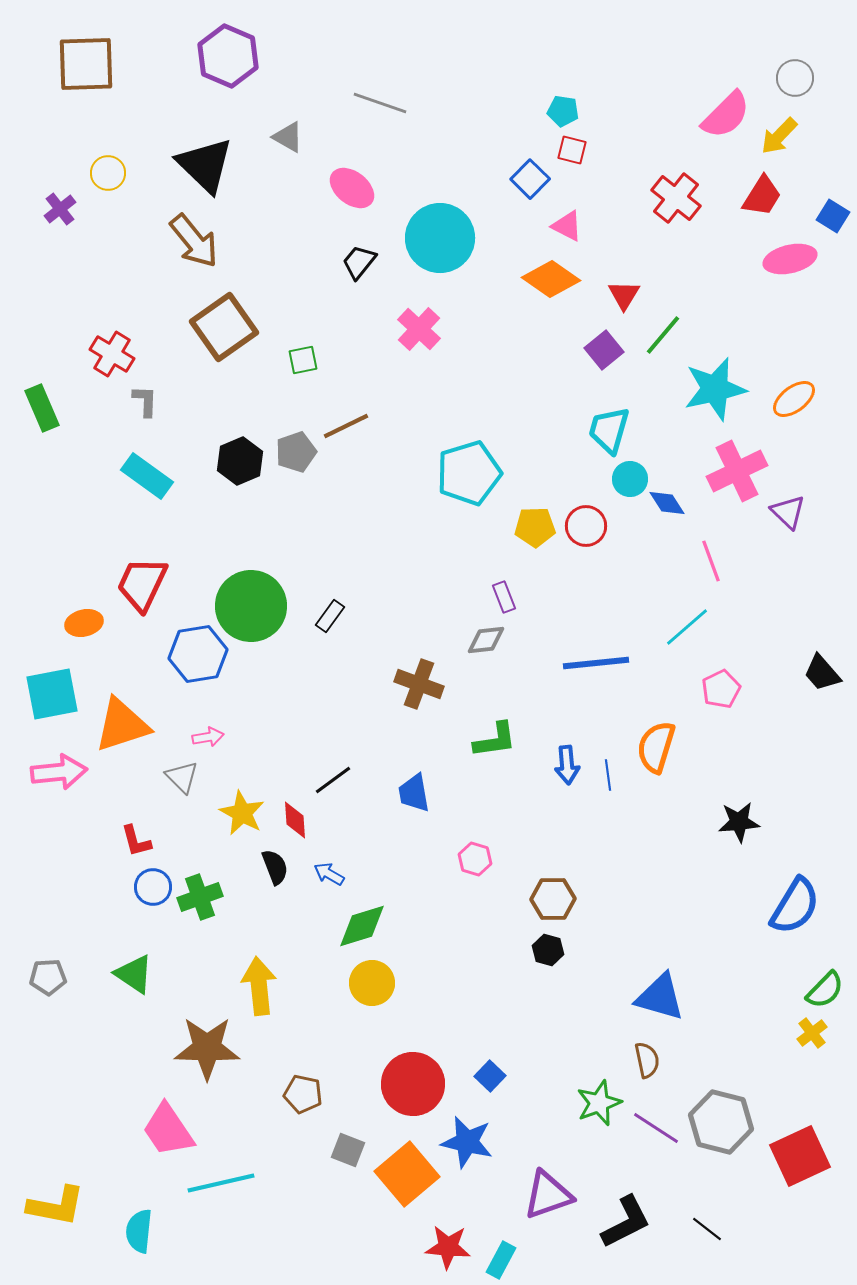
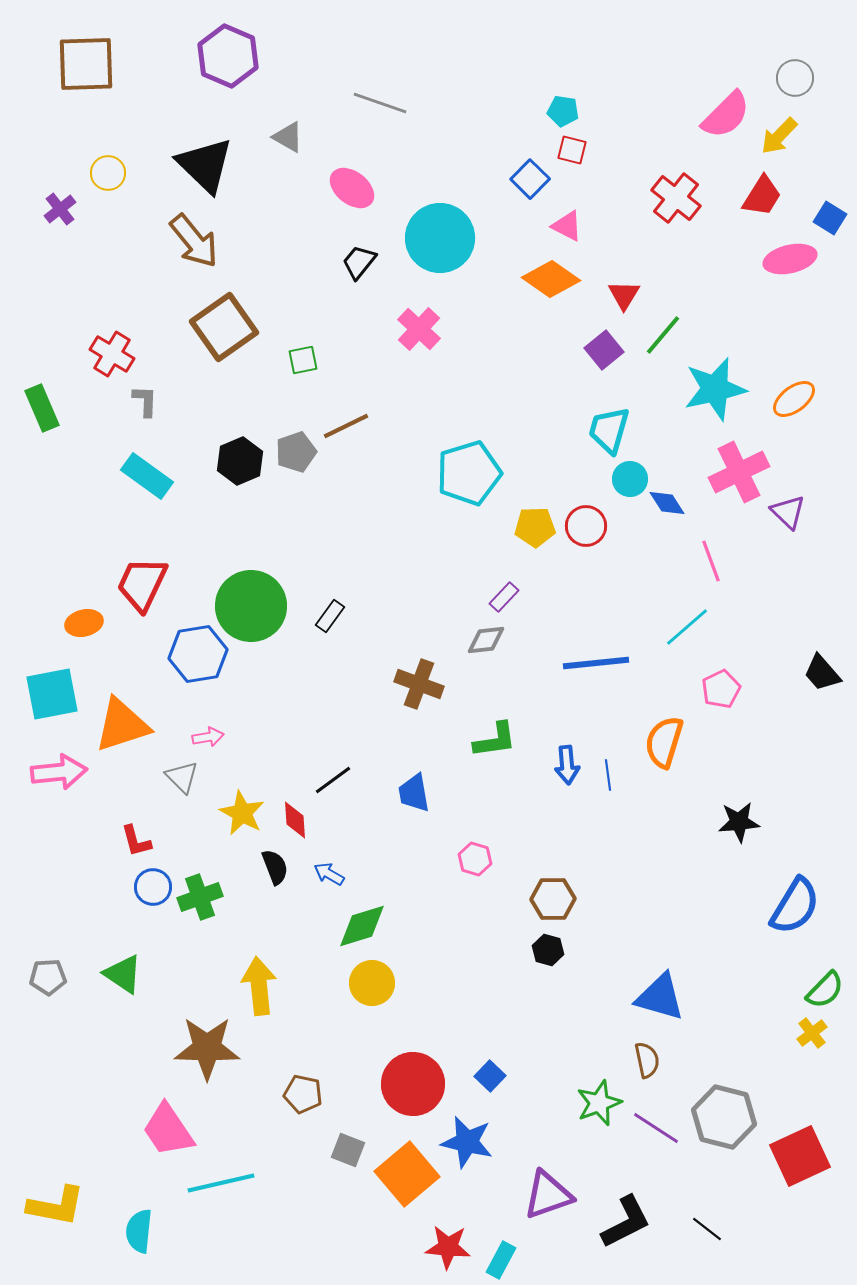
blue square at (833, 216): moved 3 px left, 2 px down
pink cross at (737, 471): moved 2 px right, 1 px down
purple rectangle at (504, 597): rotated 64 degrees clockwise
orange semicircle at (656, 747): moved 8 px right, 5 px up
green triangle at (134, 974): moved 11 px left
gray hexagon at (721, 1122): moved 3 px right, 5 px up
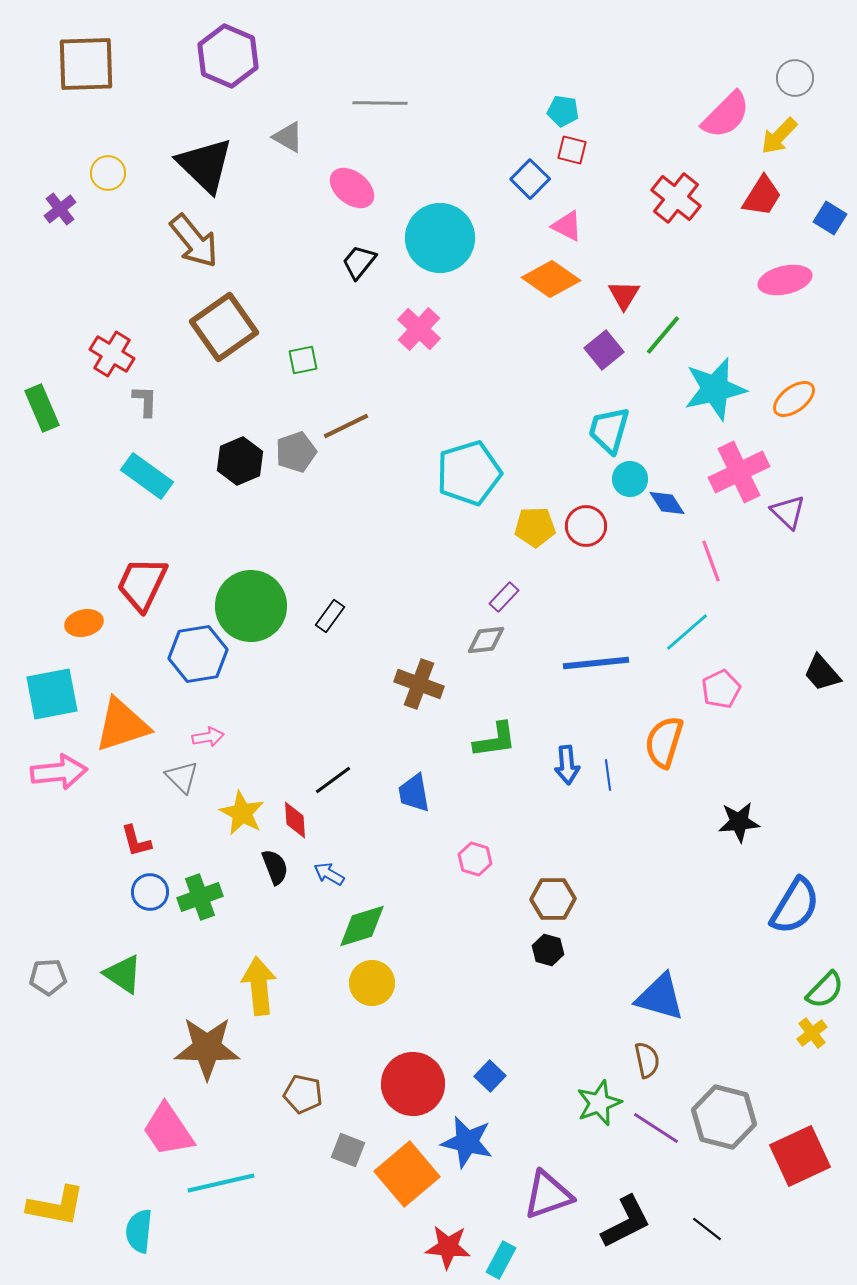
gray line at (380, 103): rotated 18 degrees counterclockwise
pink ellipse at (790, 259): moved 5 px left, 21 px down
cyan line at (687, 627): moved 5 px down
blue circle at (153, 887): moved 3 px left, 5 px down
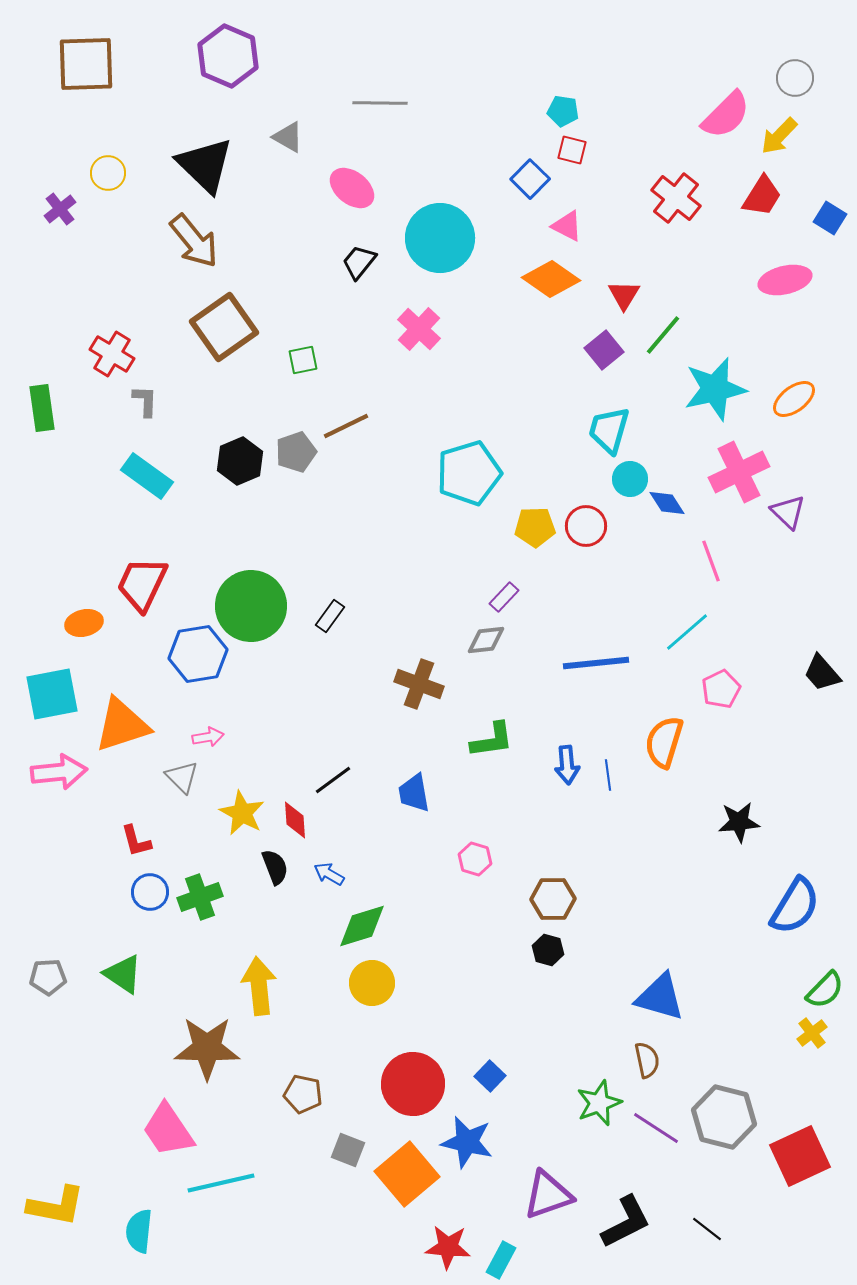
green rectangle at (42, 408): rotated 15 degrees clockwise
green L-shape at (495, 740): moved 3 px left
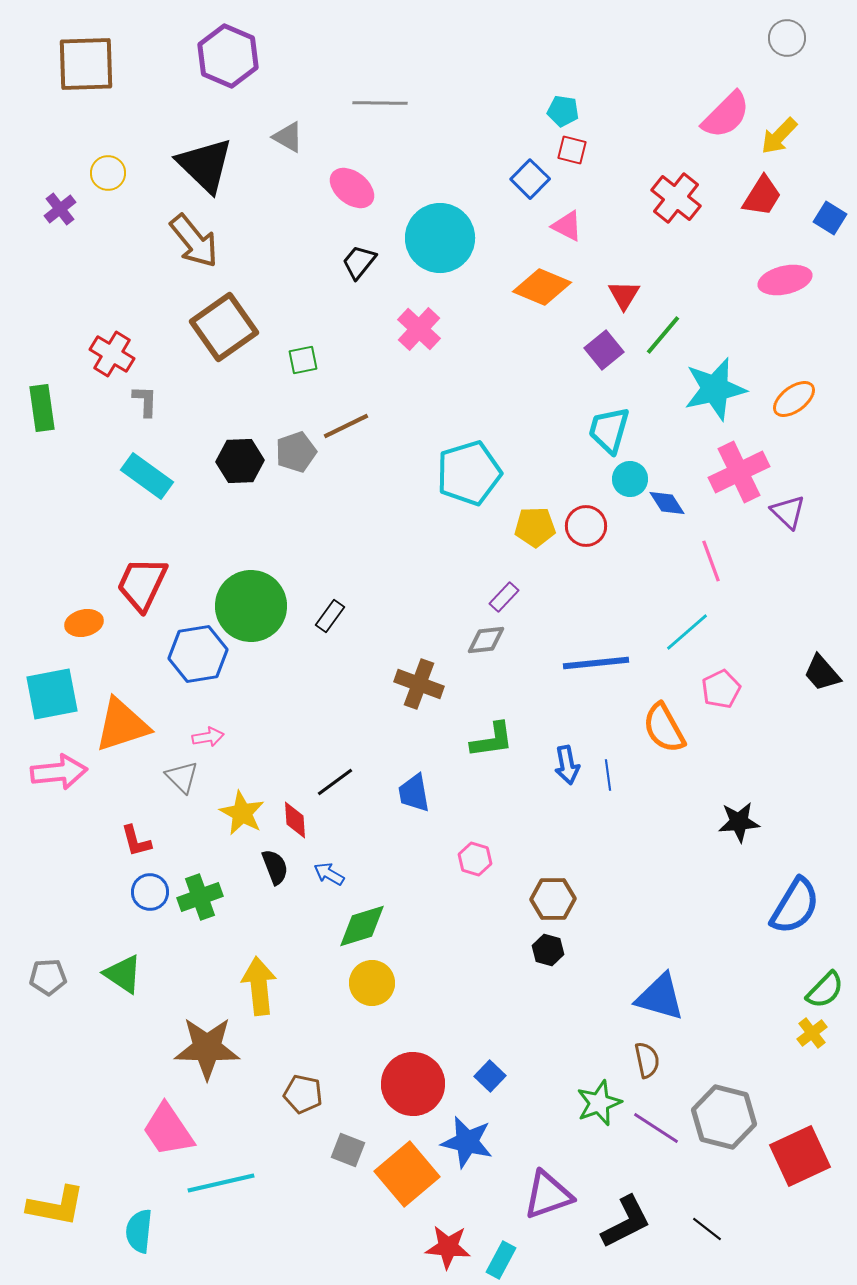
gray circle at (795, 78): moved 8 px left, 40 px up
orange diamond at (551, 279): moved 9 px left, 8 px down; rotated 12 degrees counterclockwise
black hexagon at (240, 461): rotated 21 degrees clockwise
orange semicircle at (664, 742): moved 14 px up; rotated 46 degrees counterclockwise
blue arrow at (567, 765): rotated 6 degrees counterclockwise
black line at (333, 780): moved 2 px right, 2 px down
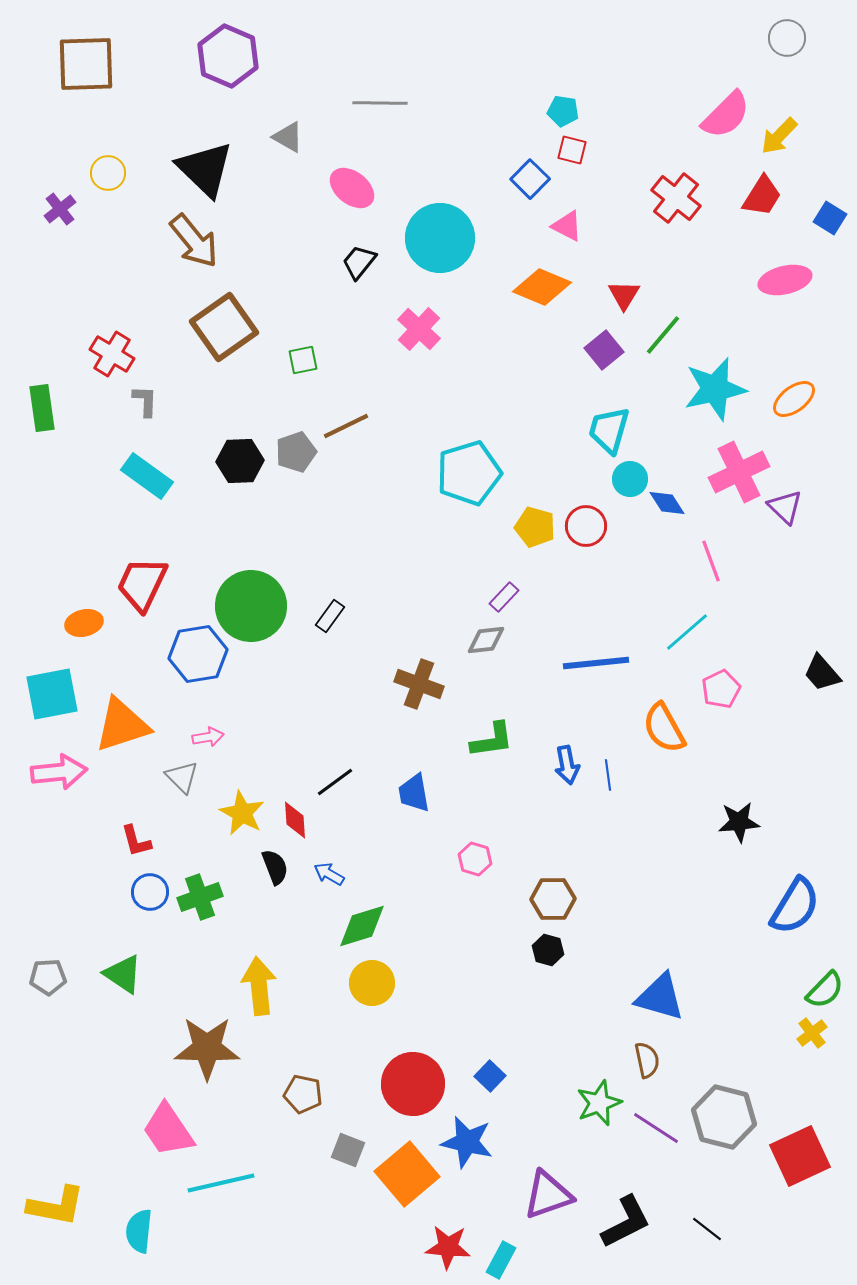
black triangle at (205, 165): moved 4 px down
purple triangle at (788, 512): moved 3 px left, 5 px up
yellow pentagon at (535, 527): rotated 18 degrees clockwise
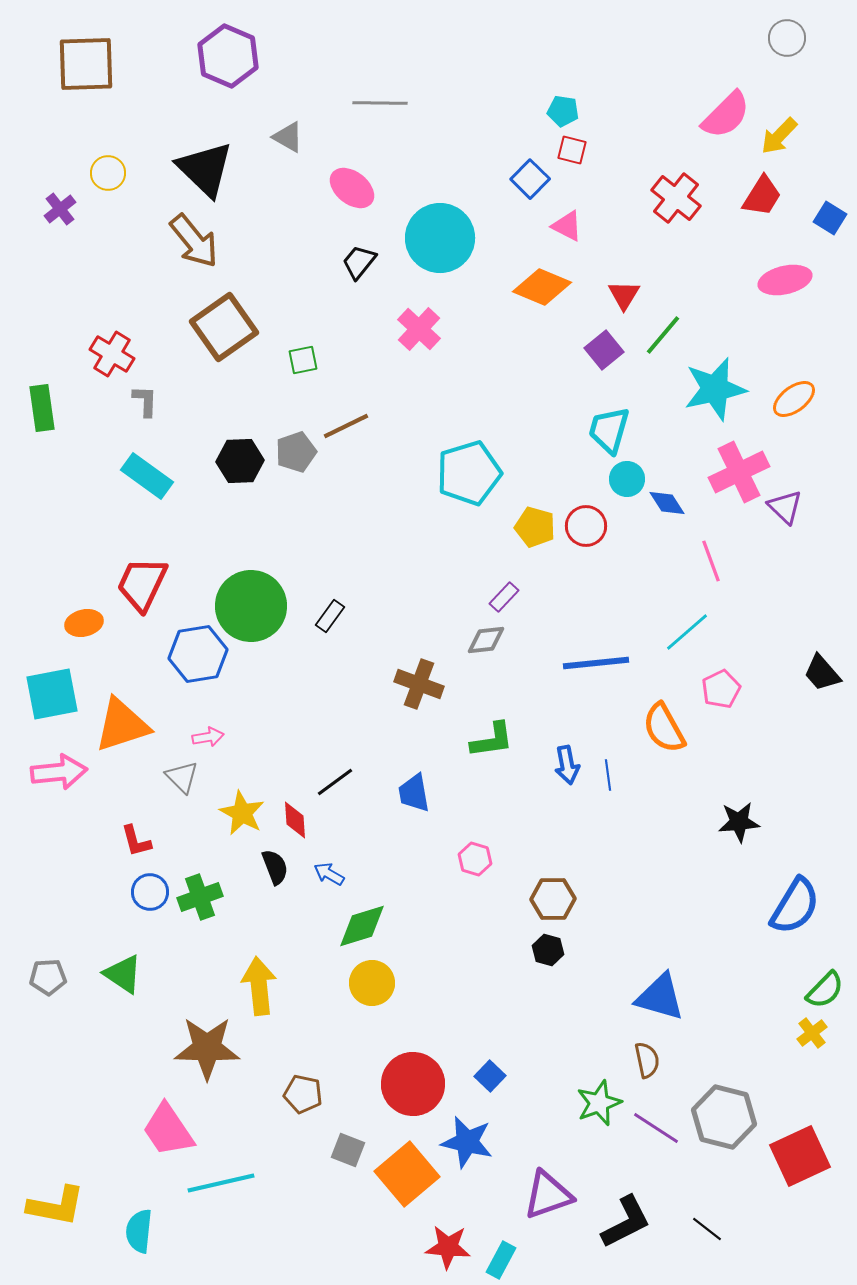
cyan circle at (630, 479): moved 3 px left
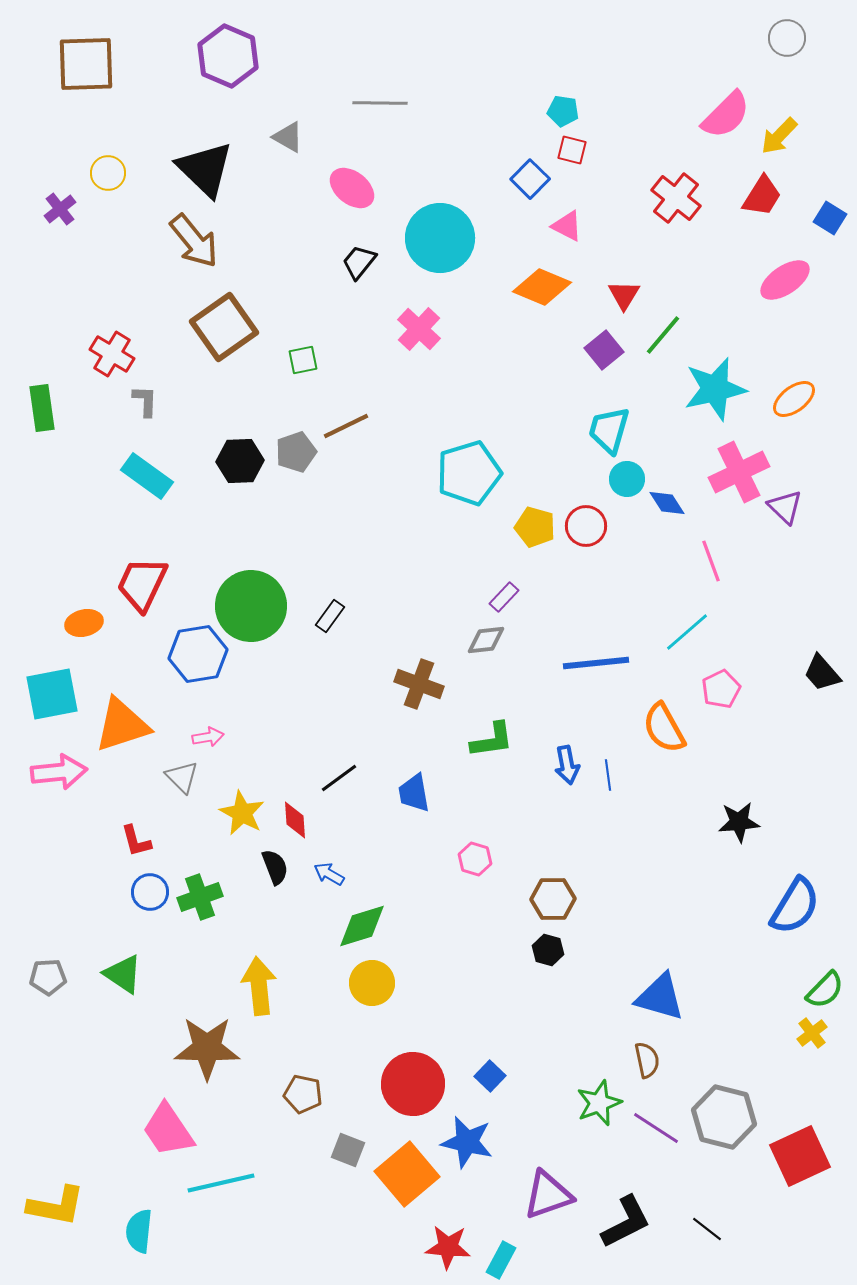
pink ellipse at (785, 280): rotated 21 degrees counterclockwise
black line at (335, 782): moved 4 px right, 4 px up
